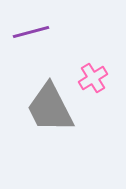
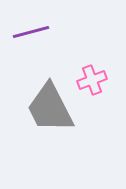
pink cross: moved 1 px left, 2 px down; rotated 12 degrees clockwise
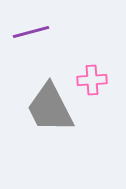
pink cross: rotated 16 degrees clockwise
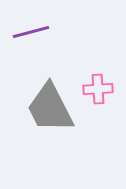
pink cross: moved 6 px right, 9 px down
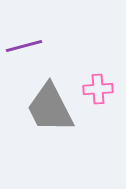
purple line: moved 7 px left, 14 px down
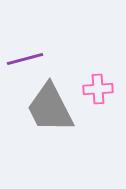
purple line: moved 1 px right, 13 px down
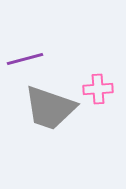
gray trapezoid: rotated 44 degrees counterclockwise
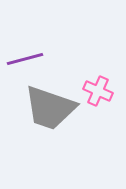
pink cross: moved 2 px down; rotated 28 degrees clockwise
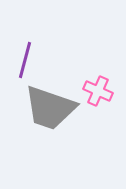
purple line: moved 1 px down; rotated 60 degrees counterclockwise
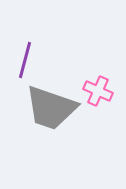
gray trapezoid: moved 1 px right
